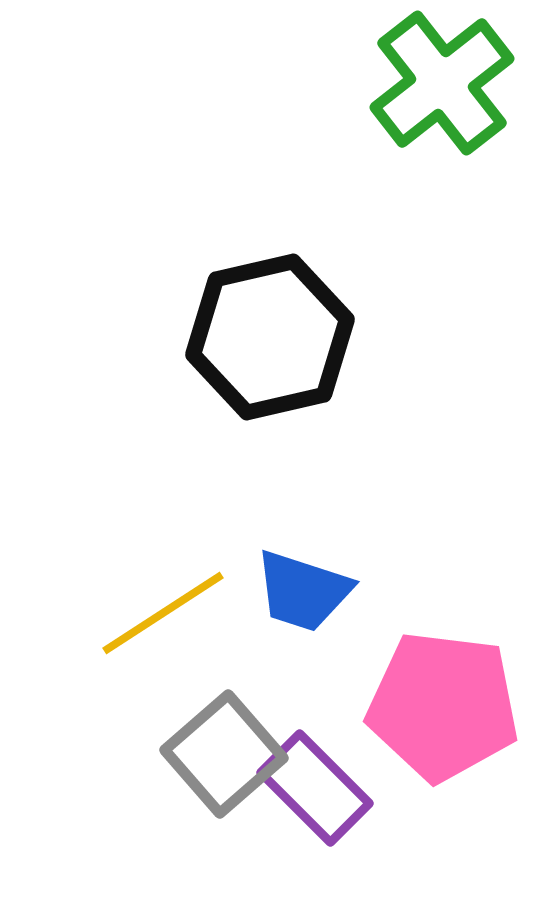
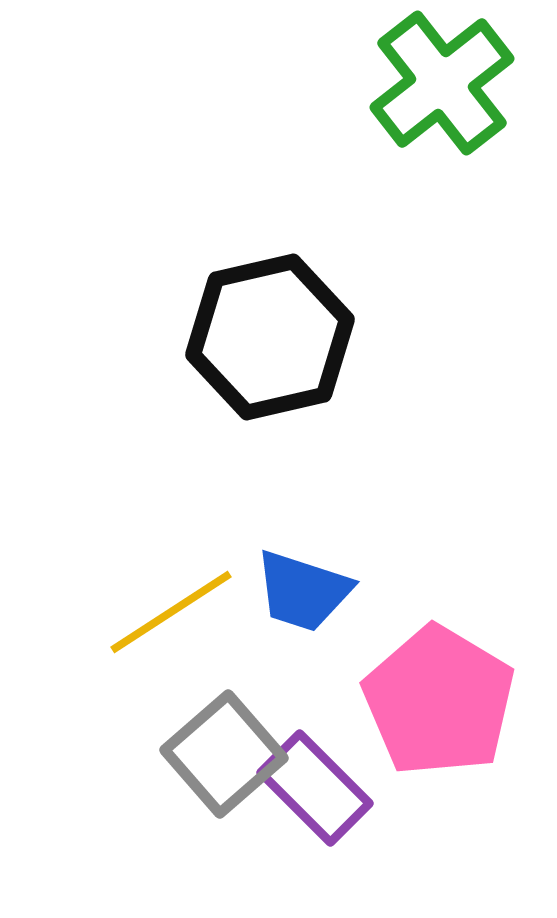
yellow line: moved 8 px right, 1 px up
pink pentagon: moved 4 px left, 5 px up; rotated 24 degrees clockwise
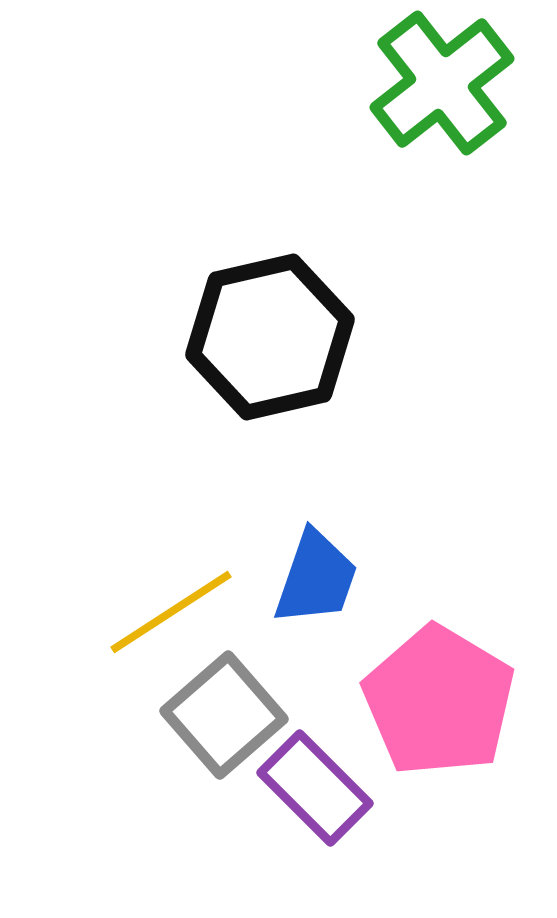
blue trapezoid: moved 13 px right, 13 px up; rotated 89 degrees counterclockwise
gray square: moved 39 px up
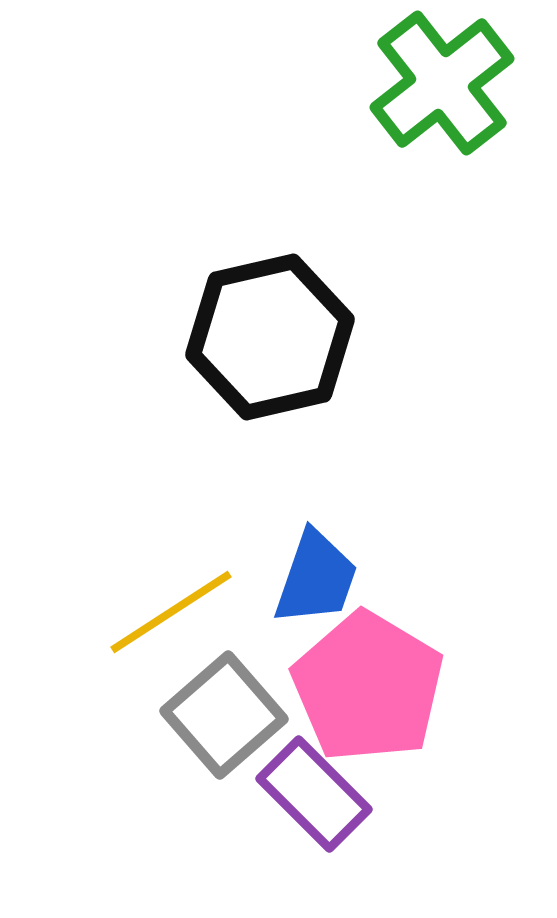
pink pentagon: moved 71 px left, 14 px up
purple rectangle: moved 1 px left, 6 px down
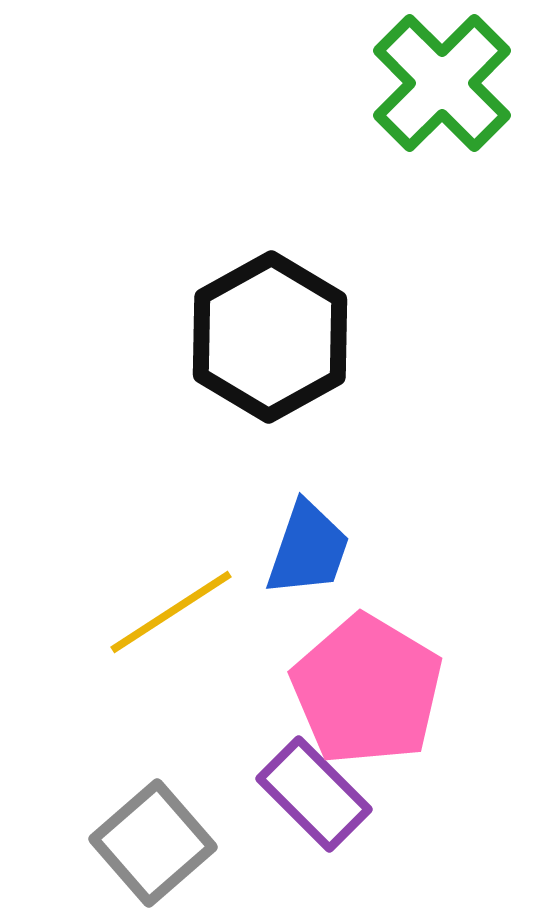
green cross: rotated 7 degrees counterclockwise
black hexagon: rotated 16 degrees counterclockwise
blue trapezoid: moved 8 px left, 29 px up
pink pentagon: moved 1 px left, 3 px down
gray square: moved 71 px left, 128 px down
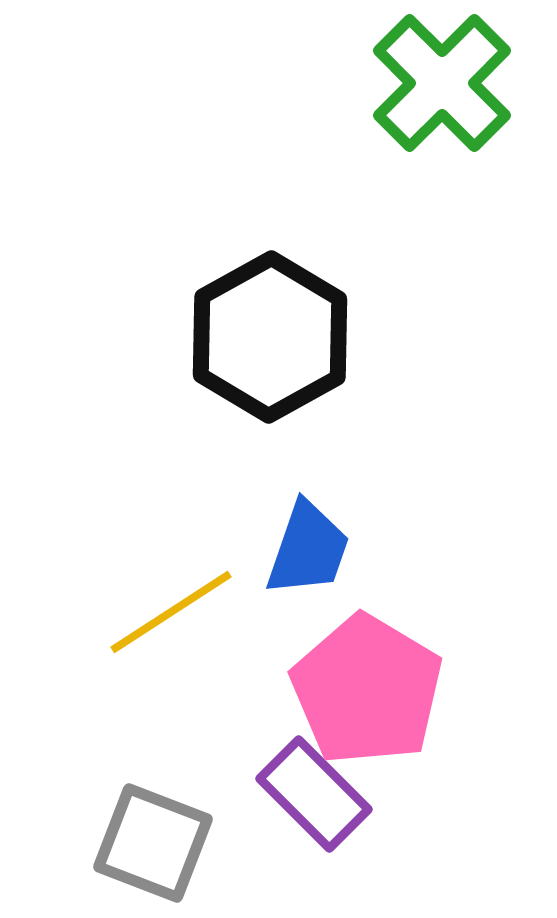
gray square: rotated 28 degrees counterclockwise
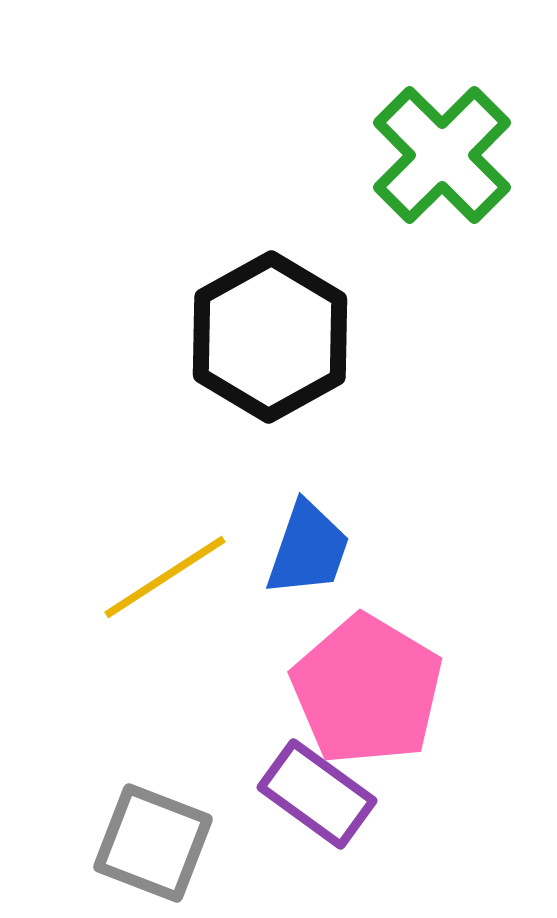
green cross: moved 72 px down
yellow line: moved 6 px left, 35 px up
purple rectangle: moved 3 px right; rotated 9 degrees counterclockwise
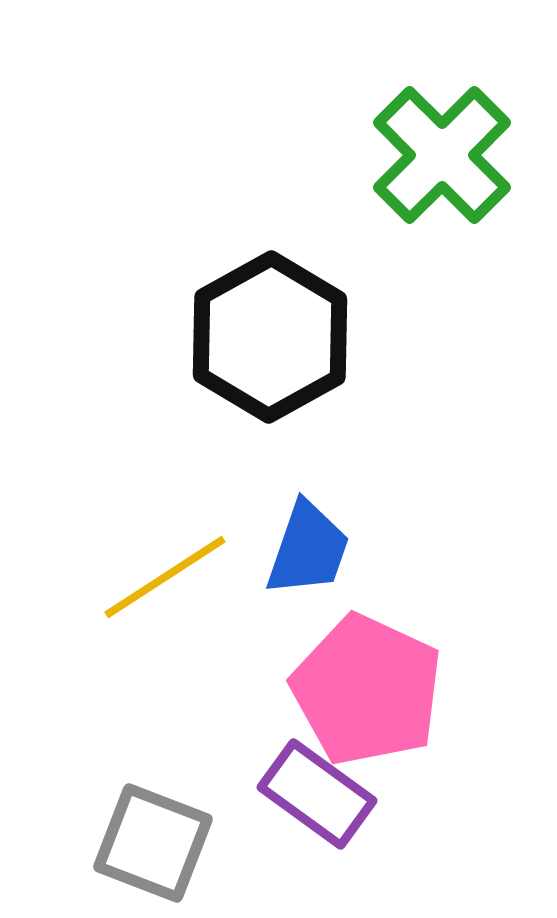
pink pentagon: rotated 6 degrees counterclockwise
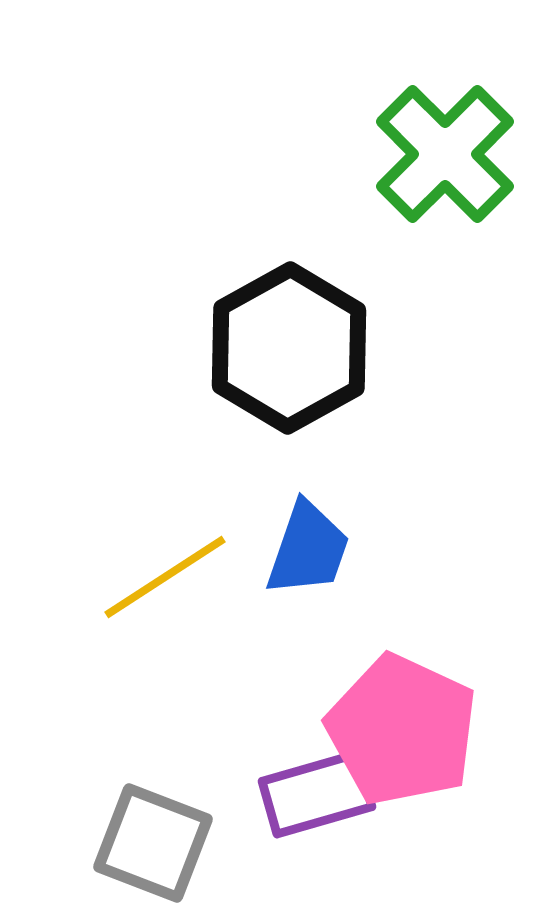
green cross: moved 3 px right, 1 px up
black hexagon: moved 19 px right, 11 px down
pink pentagon: moved 35 px right, 40 px down
purple rectangle: rotated 52 degrees counterclockwise
